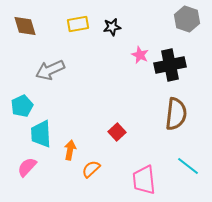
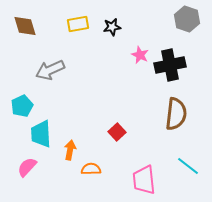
orange semicircle: rotated 42 degrees clockwise
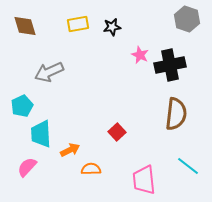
gray arrow: moved 1 px left, 2 px down
orange arrow: rotated 54 degrees clockwise
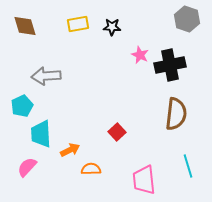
black star: rotated 12 degrees clockwise
gray arrow: moved 3 px left, 4 px down; rotated 20 degrees clockwise
cyan line: rotated 35 degrees clockwise
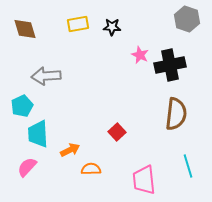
brown diamond: moved 3 px down
cyan trapezoid: moved 3 px left
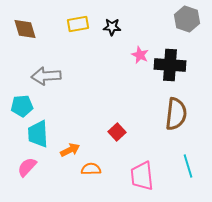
black cross: rotated 16 degrees clockwise
cyan pentagon: rotated 20 degrees clockwise
pink trapezoid: moved 2 px left, 4 px up
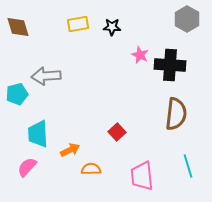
gray hexagon: rotated 10 degrees clockwise
brown diamond: moved 7 px left, 2 px up
cyan pentagon: moved 5 px left, 12 px up; rotated 10 degrees counterclockwise
